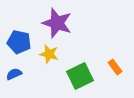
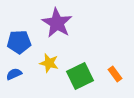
purple star: rotated 12 degrees clockwise
blue pentagon: rotated 15 degrees counterclockwise
yellow star: moved 9 px down
orange rectangle: moved 7 px down
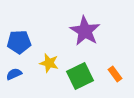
purple star: moved 28 px right, 8 px down
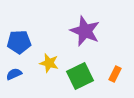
purple star: rotated 8 degrees counterclockwise
orange rectangle: rotated 63 degrees clockwise
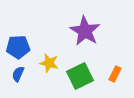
purple star: rotated 8 degrees clockwise
blue pentagon: moved 1 px left, 5 px down
blue semicircle: moved 4 px right; rotated 42 degrees counterclockwise
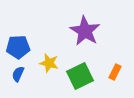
orange rectangle: moved 2 px up
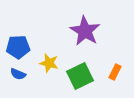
blue semicircle: rotated 91 degrees counterclockwise
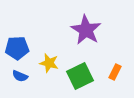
purple star: moved 1 px right, 1 px up
blue pentagon: moved 1 px left, 1 px down
blue semicircle: moved 2 px right, 2 px down
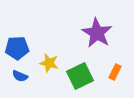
purple star: moved 11 px right, 3 px down
